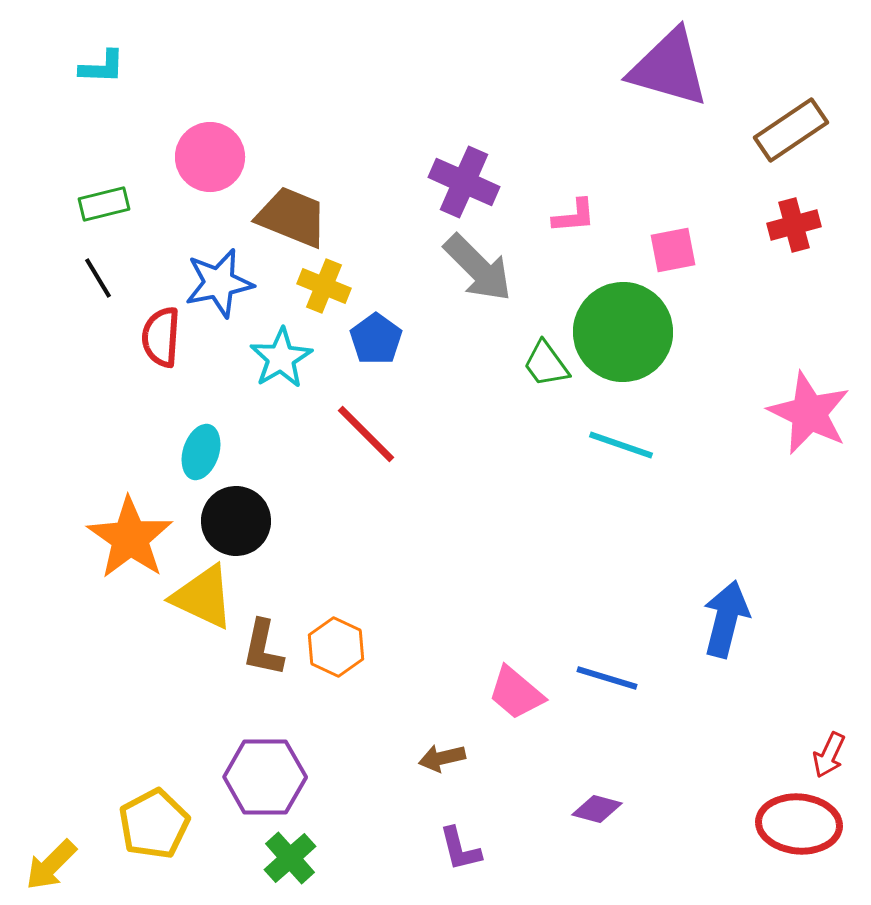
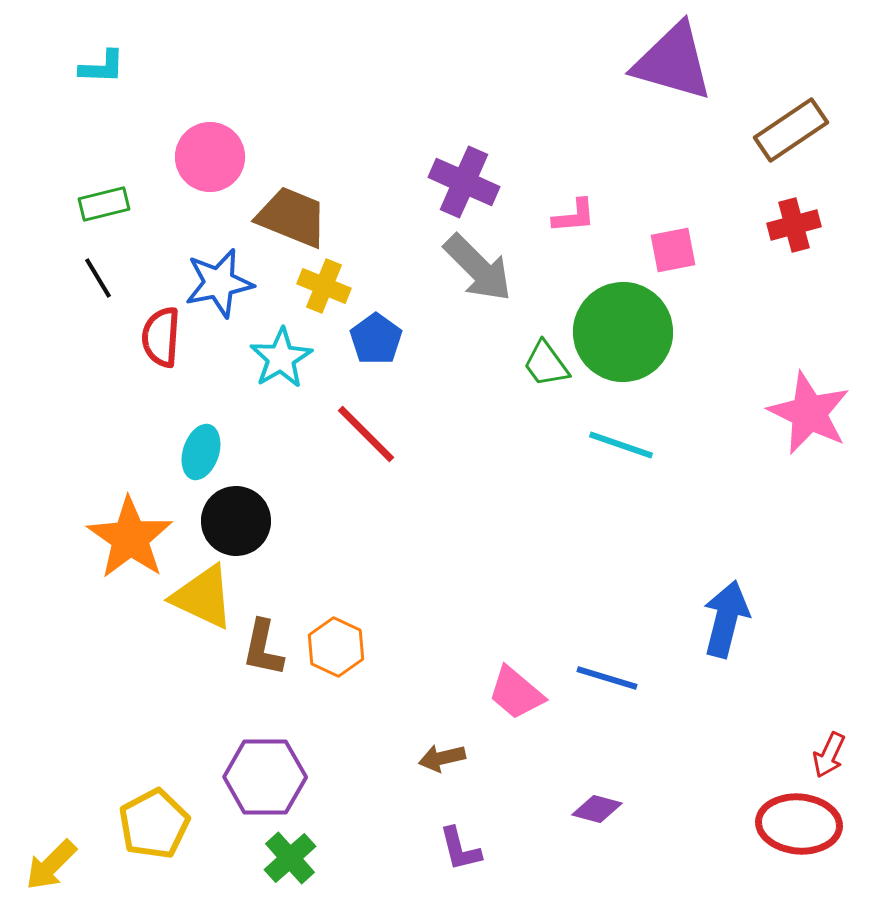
purple triangle: moved 4 px right, 6 px up
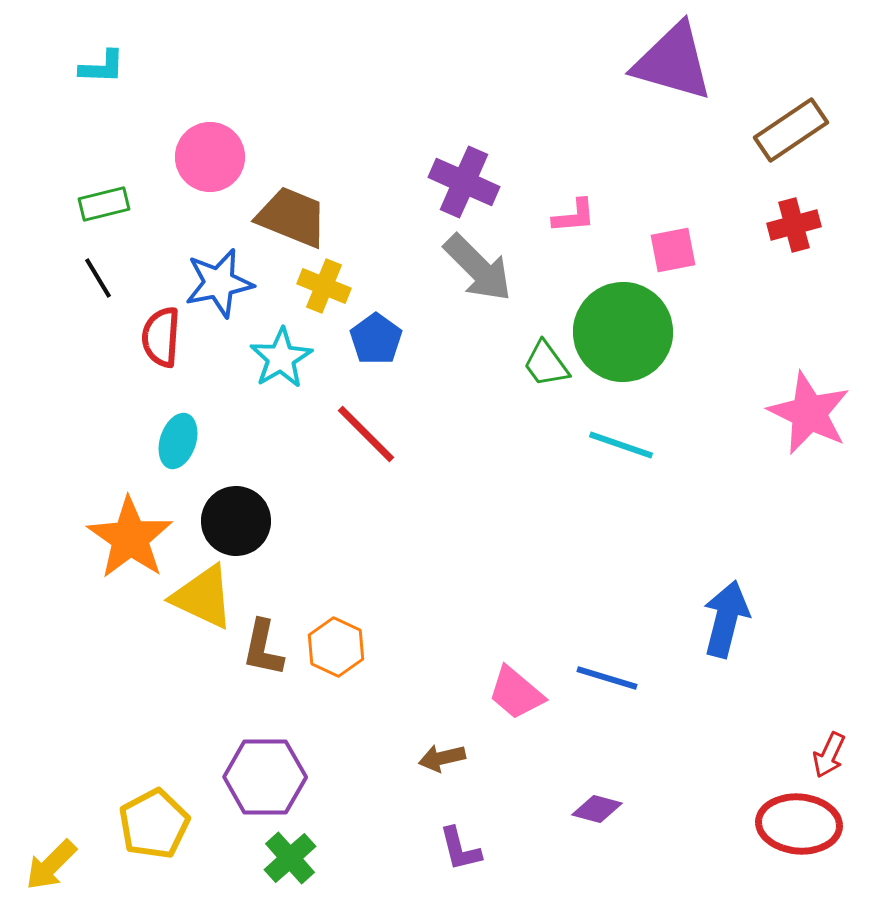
cyan ellipse: moved 23 px left, 11 px up
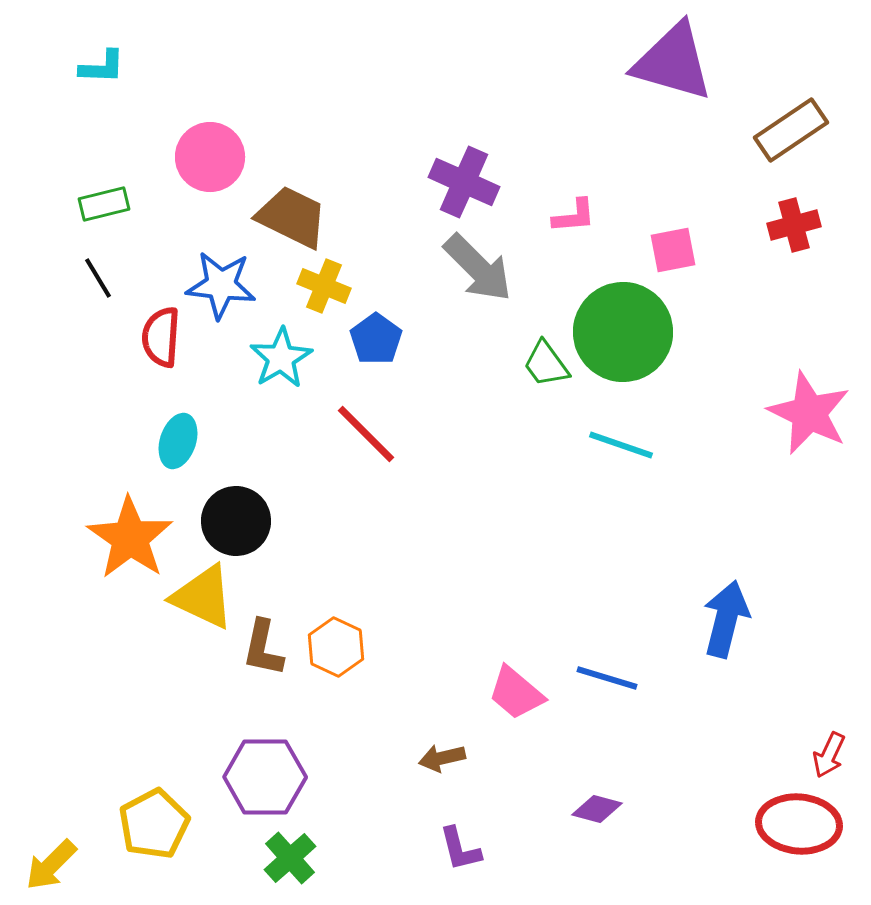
brown trapezoid: rotated 4 degrees clockwise
blue star: moved 2 px right, 2 px down; rotated 18 degrees clockwise
